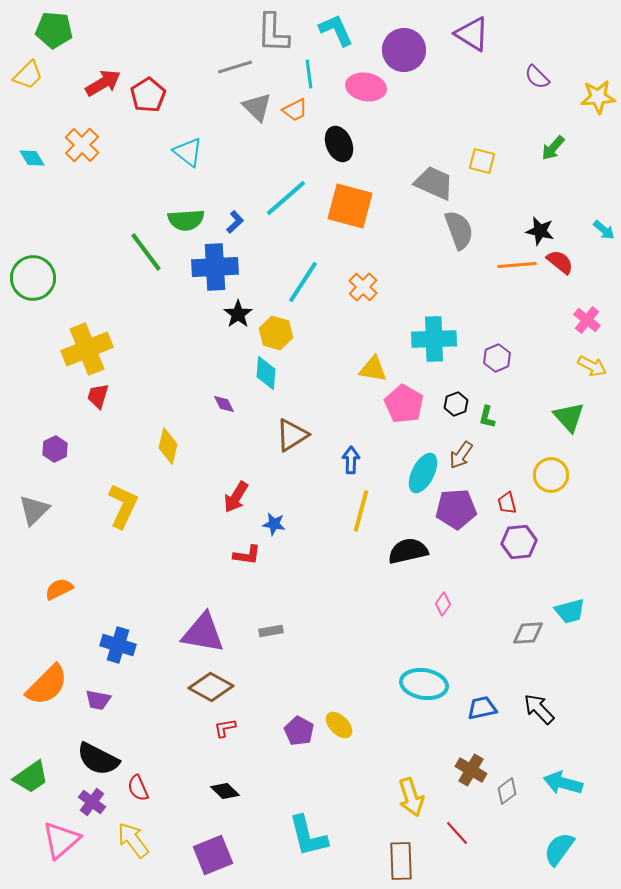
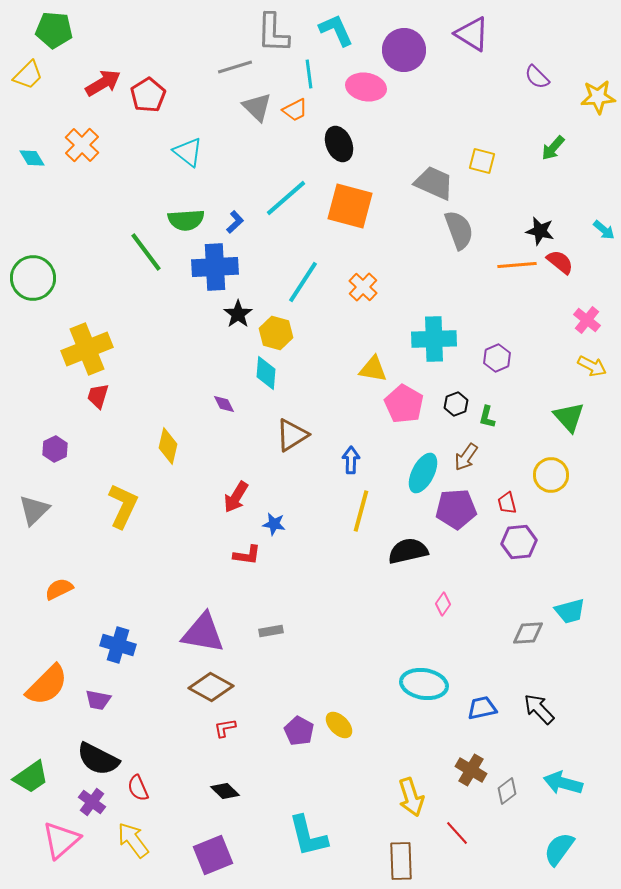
brown arrow at (461, 455): moved 5 px right, 2 px down
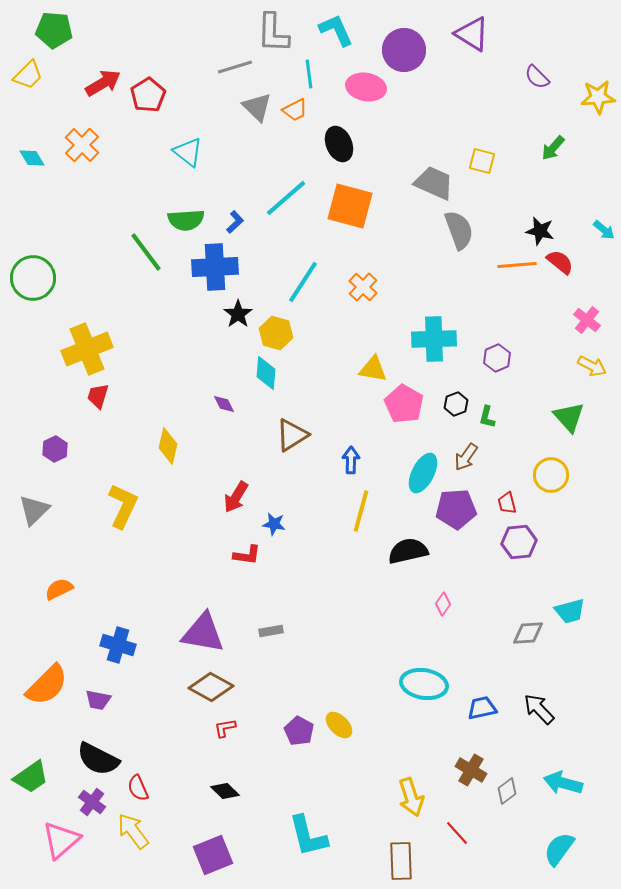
yellow arrow at (133, 840): moved 9 px up
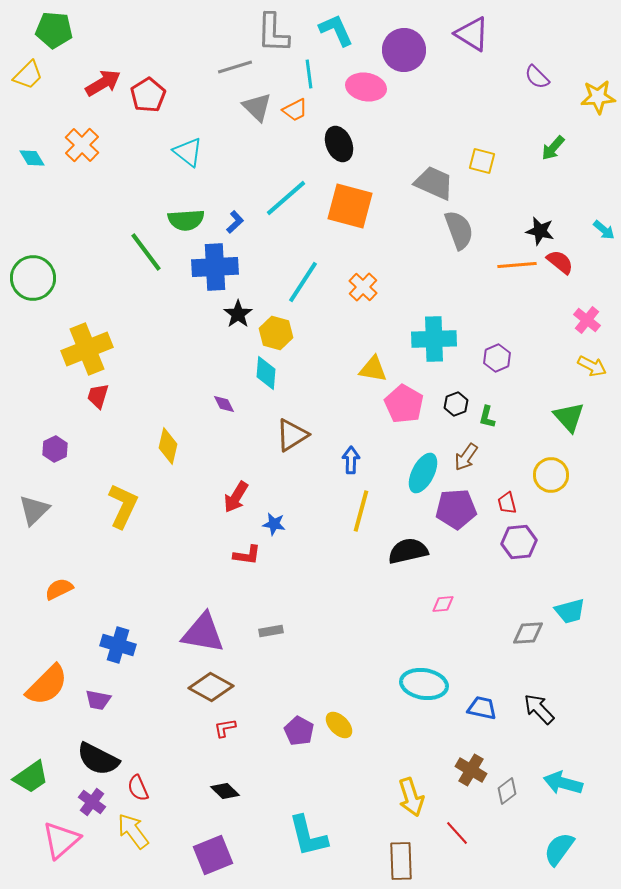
pink diamond at (443, 604): rotated 50 degrees clockwise
blue trapezoid at (482, 708): rotated 24 degrees clockwise
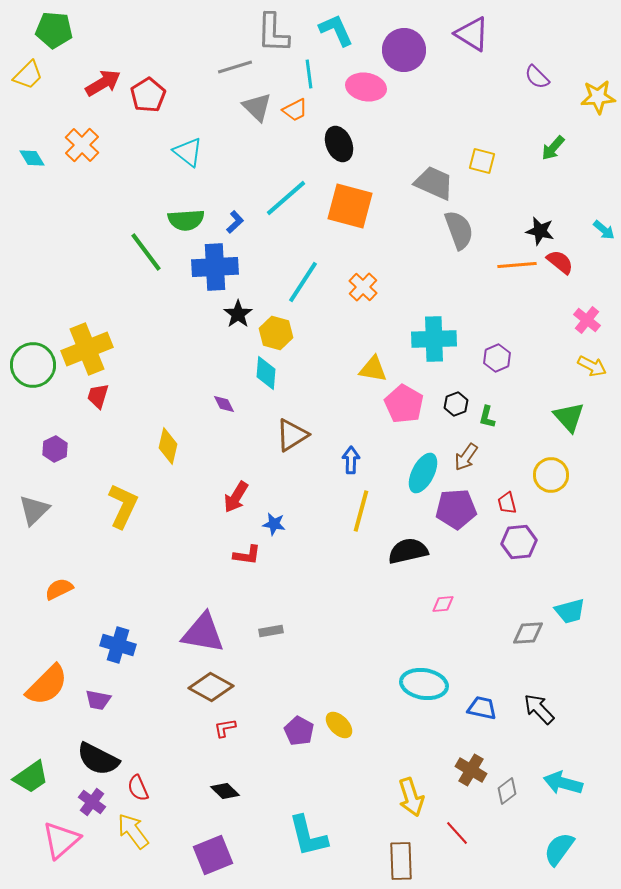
green circle at (33, 278): moved 87 px down
